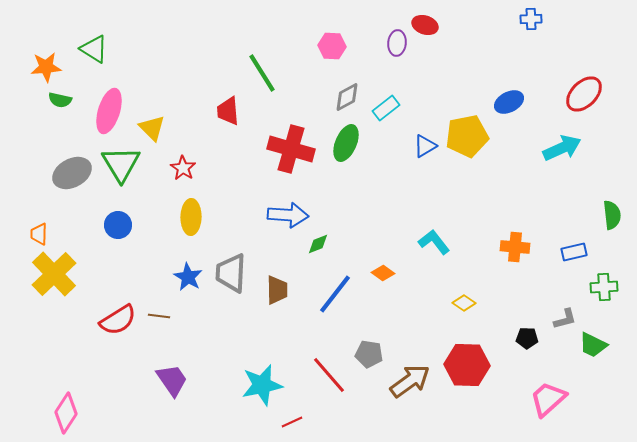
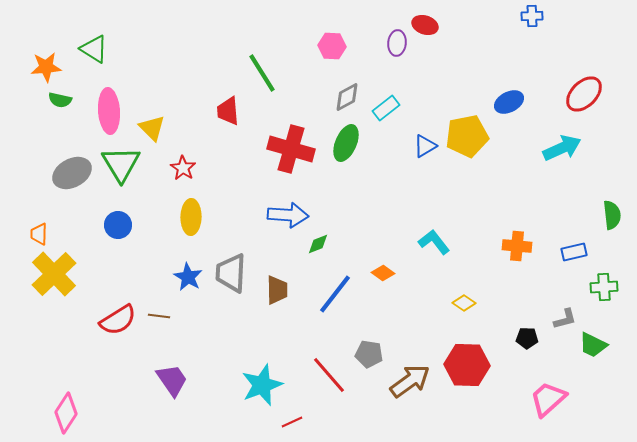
blue cross at (531, 19): moved 1 px right, 3 px up
pink ellipse at (109, 111): rotated 21 degrees counterclockwise
orange cross at (515, 247): moved 2 px right, 1 px up
cyan star at (262, 385): rotated 9 degrees counterclockwise
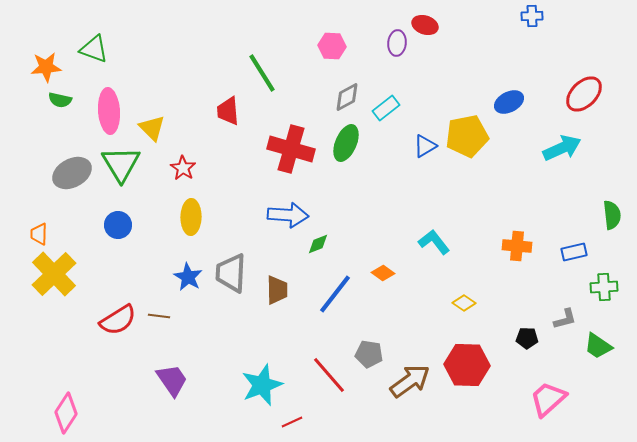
green triangle at (94, 49): rotated 12 degrees counterclockwise
green trapezoid at (593, 345): moved 5 px right, 1 px down; rotated 8 degrees clockwise
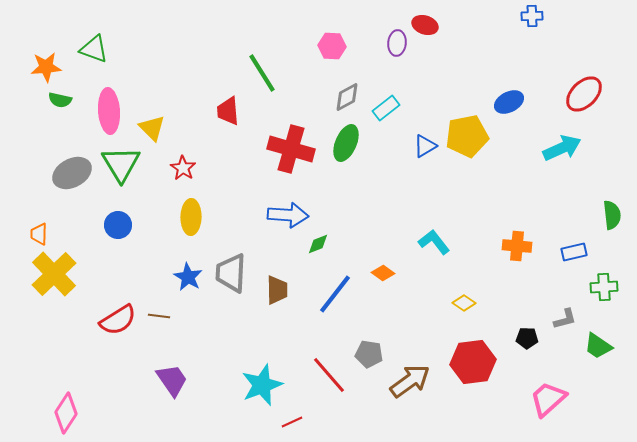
red hexagon at (467, 365): moved 6 px right, 3 px up; rotated 9 degrees counterclockwise
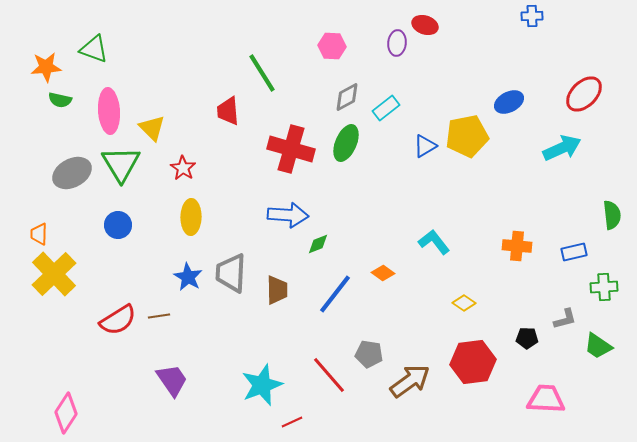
brown line at (159, 316): rotated 15 degrees counterclockwise
pink trapezoid at (548, 399): moved 2 px left; rotated 45 degrees clockwise
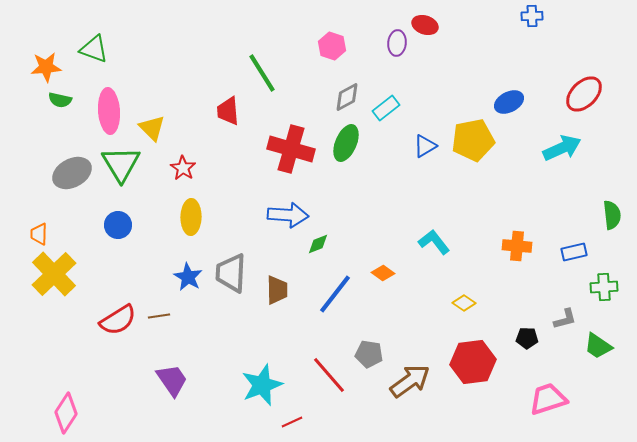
pink hexagon at (332, 46): rotated 16 degrees clockwise
yellow pentagon at (467, 136): moved 6 px right, 4 px down
pink trapezoid at (546, 399): moved 2 px right; rotated 21 degrees counterclockwise
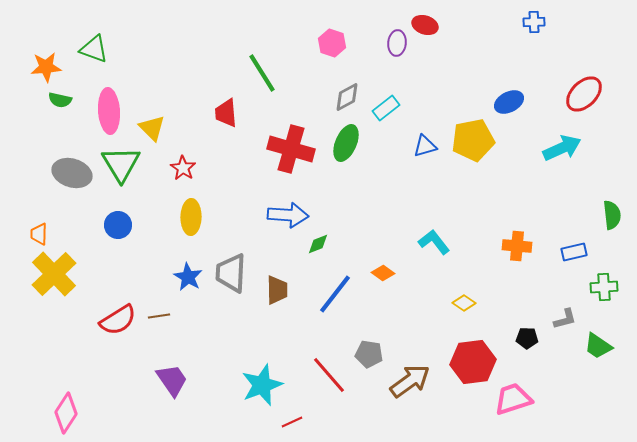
blue cross at (532, 16): moved 2 px right, 6 px down
pink hexagon at (332, 46): moved 3 px up
red trapezoid at (228, 111): moved 2 px left, 2 px down
blue triangle at (425, 146): rotated 15 degrees clockwise
gray ellipse at (72, 173): rotated 45 degrees clockwise
pink trapezoid at (548, 399): moved 35 px left
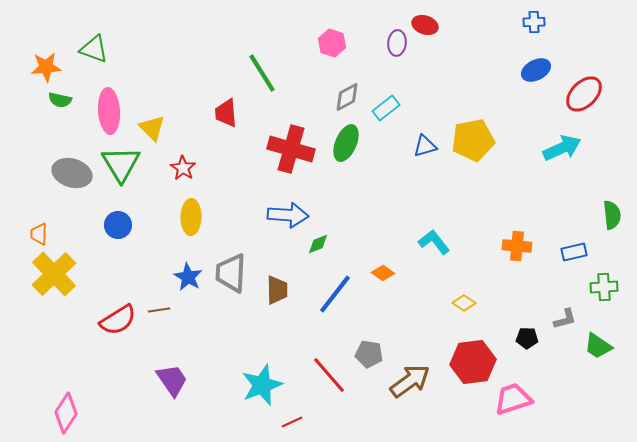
blue ellipse at (509, 102): moved 27 px right, 32 px up
brown line at (159, 316): moved 6 px up
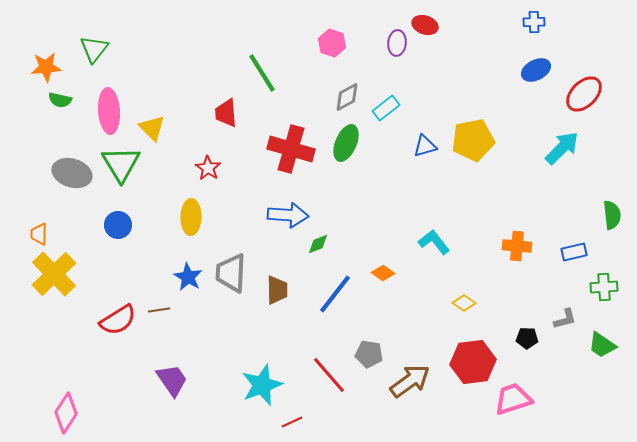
green triangle at (94, 49): rotated 48 degrees clockwise
cyan arrow at (562, 148): rotated 21 degrees counterclockwise
red star at (183, 168): moved 25 px right
green trapezoid at (598, 346): moved 4 px right, 1 px up
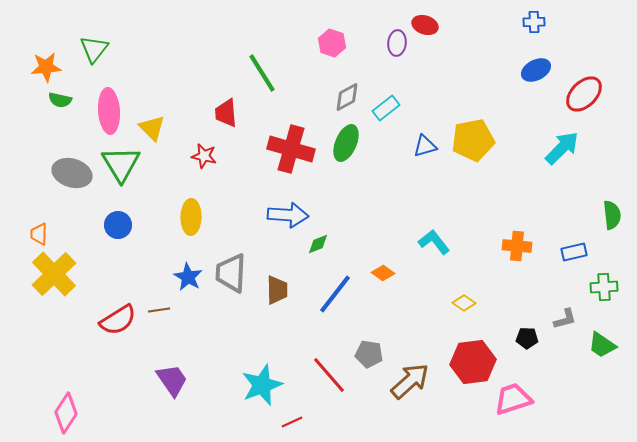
red star at (208, 168): moved 4 px left, 12 px up; rotated 20 degrees counterclockwise
brown arrow at (410, 381): rotated 6 degrees counterclockwise
